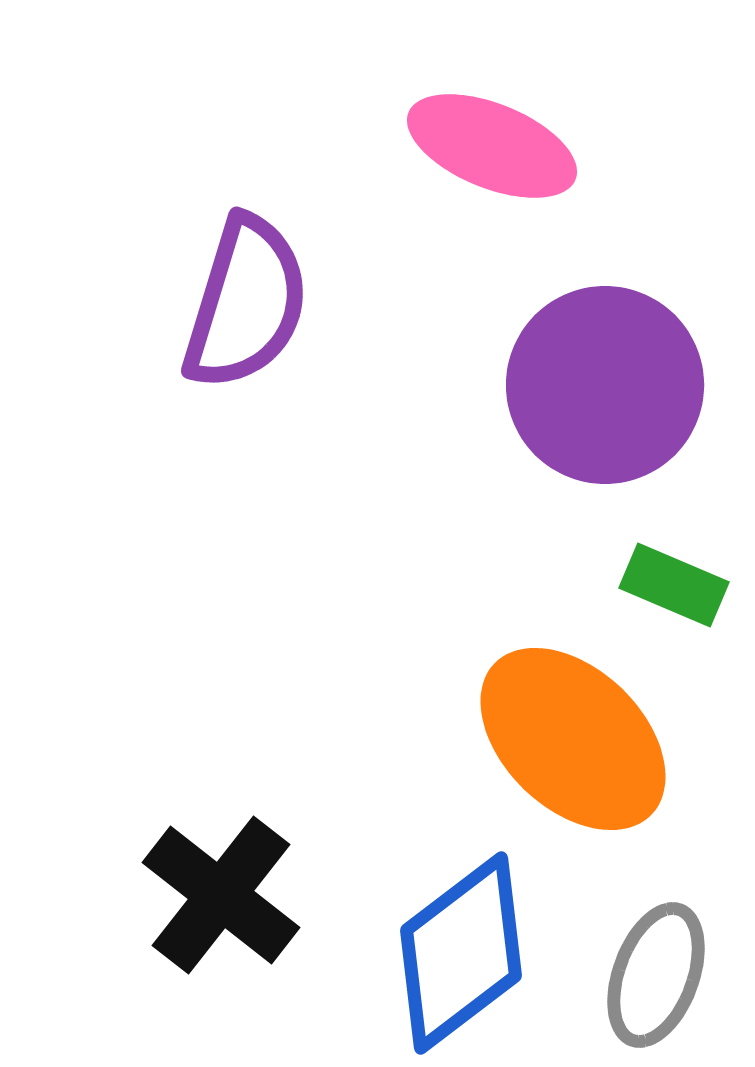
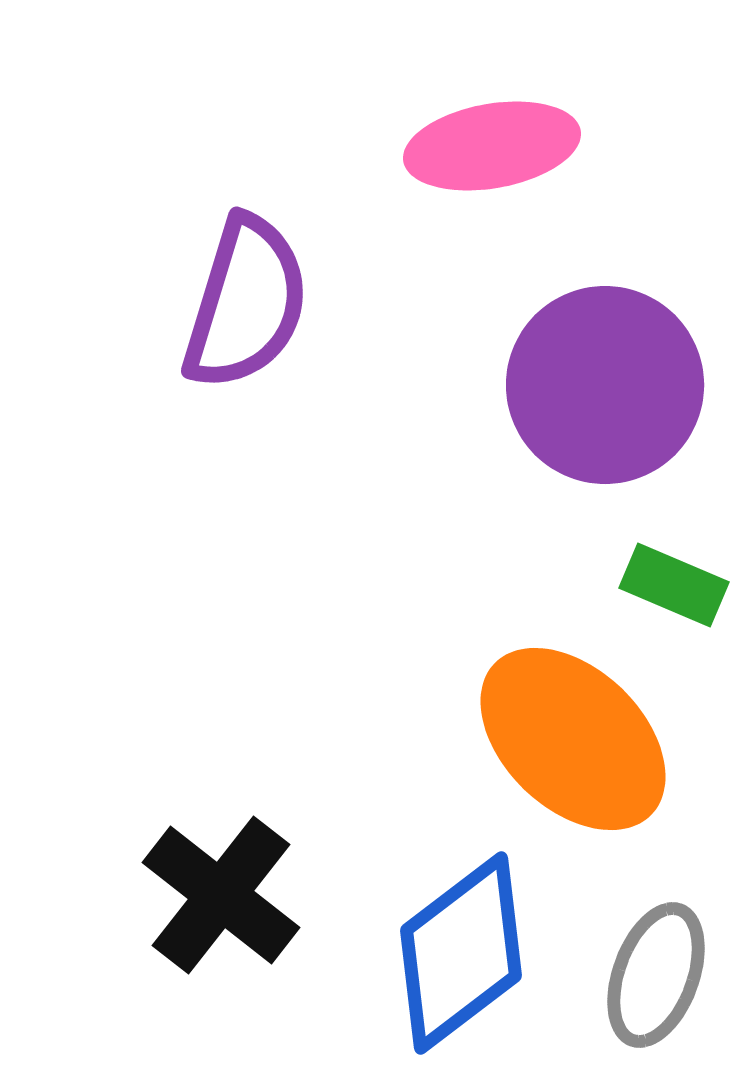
pink ellipse: rotated 32 degrees counterclockwise
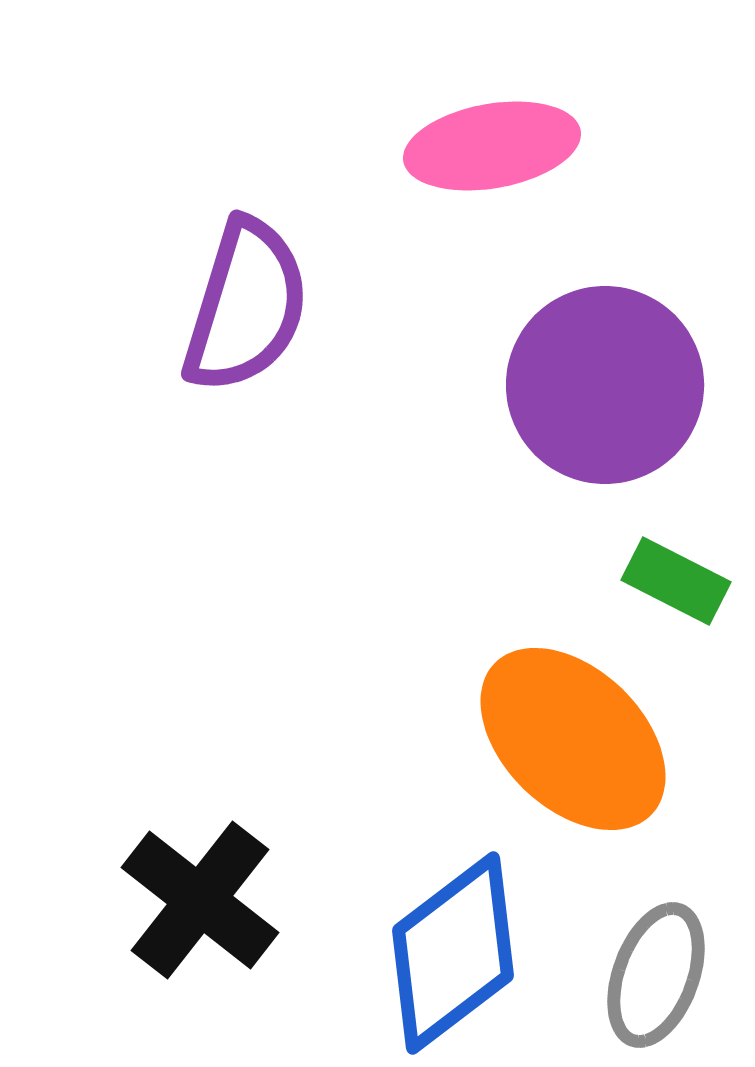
purple semicircle: moved 3 px down
green rectangle: moved 2 px right, 4 px up; rotated 4 degrees clockwise
black cross: moved 21 px left, 5 px down
blue diamond: moved 8 px left
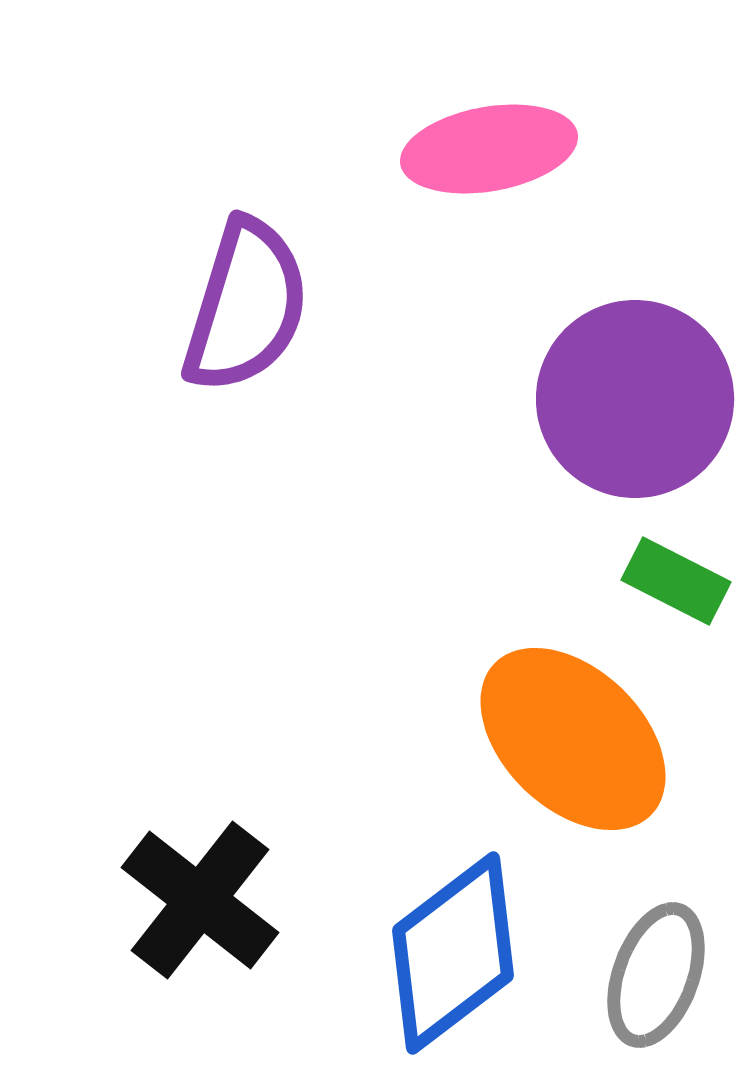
pink ellipse: moved 3 px left, 3 px down
purple circle: moved 30 px right, 14 px down
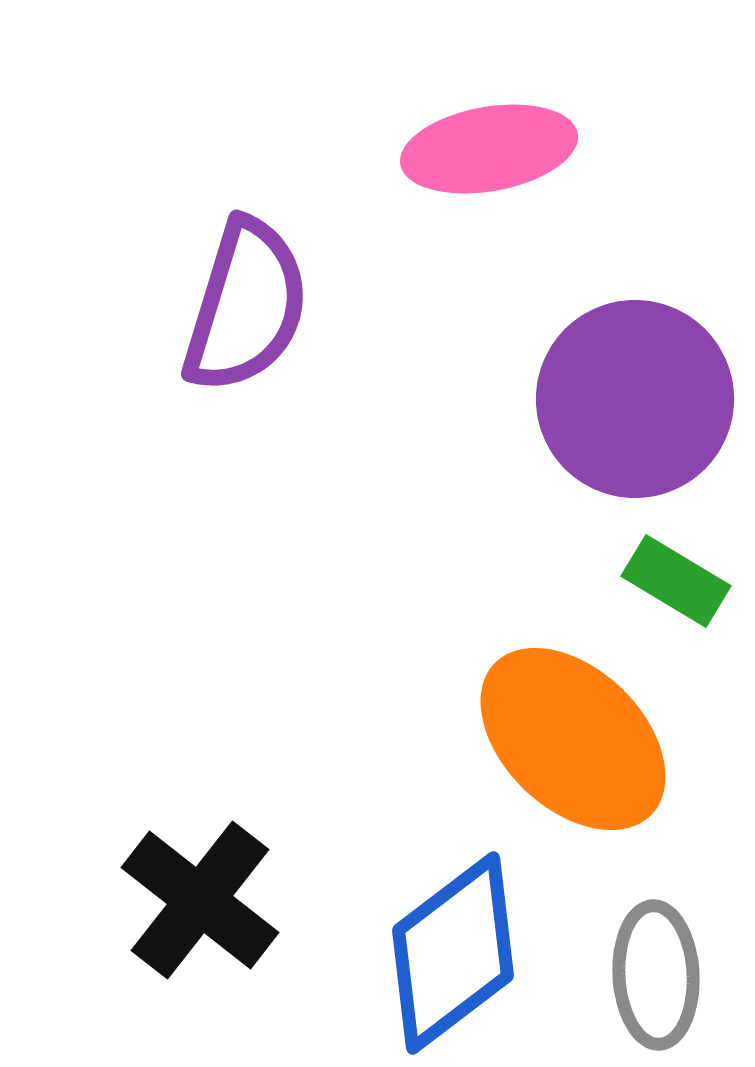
green rectangle: rotated 4 degrees clockwise
gray ellipse: rotated 23 degrees counterclockwise
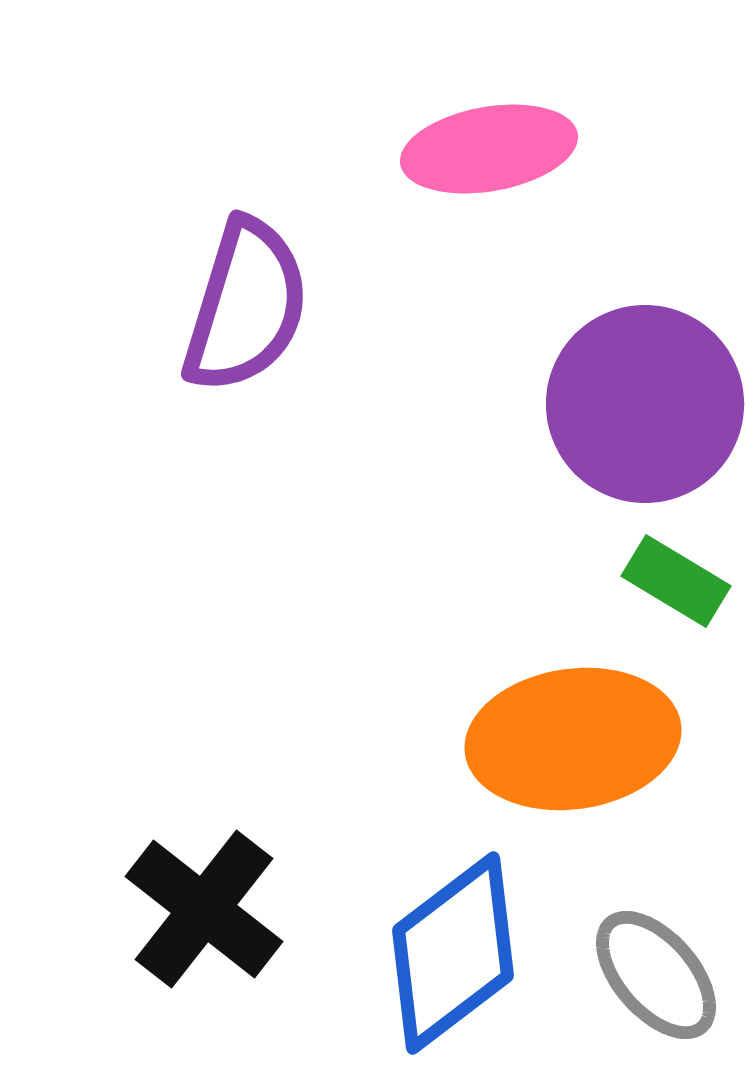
purple circle: moved 10 px right, 5 px down
orange ellipse: rotated 52 degrees counterclockwise
black cross: moved 4 px right, 9 px down
gray ellipse: rotated 38 degrees counterclockwise
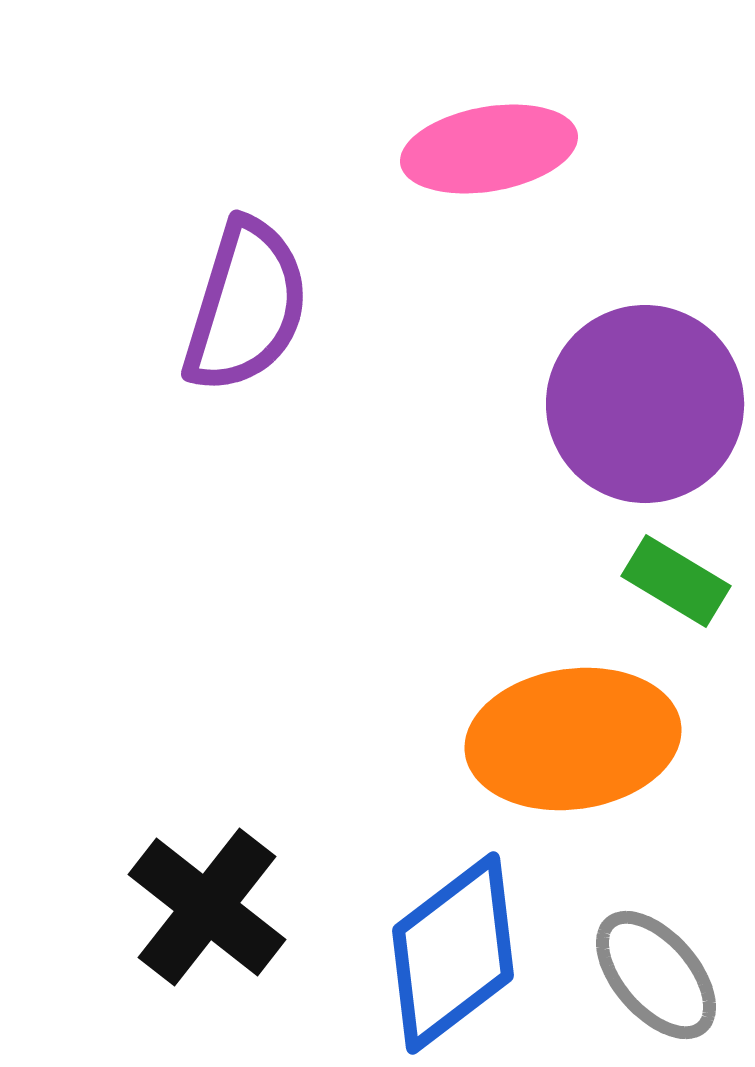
black cross: moved 3 px right, 2 px up
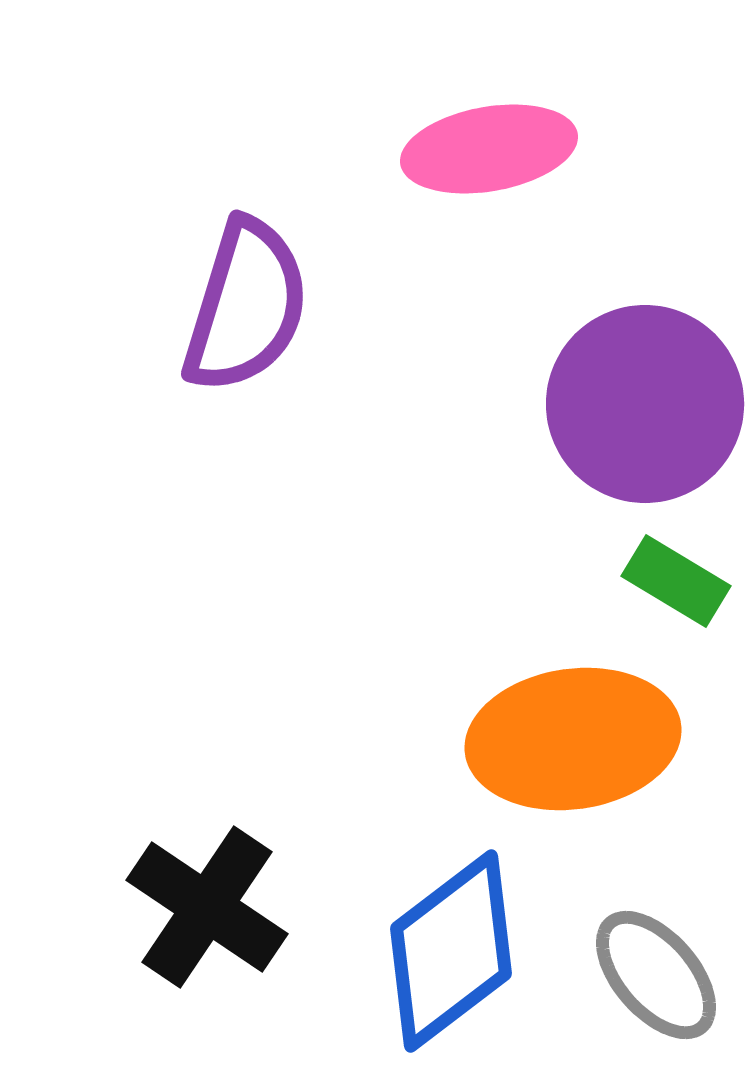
black cross: rotated 4 degrees counterclockwise
blue diamond: moved 2 px left, 2 px up
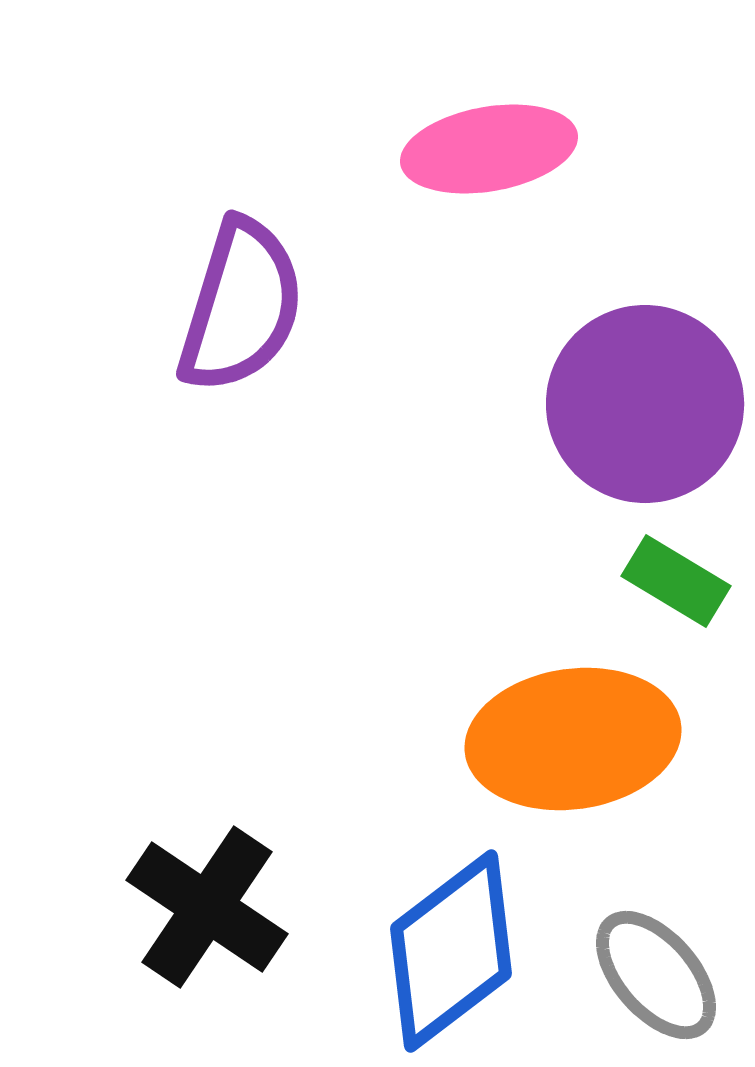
purple semicircle: moved 5 px left
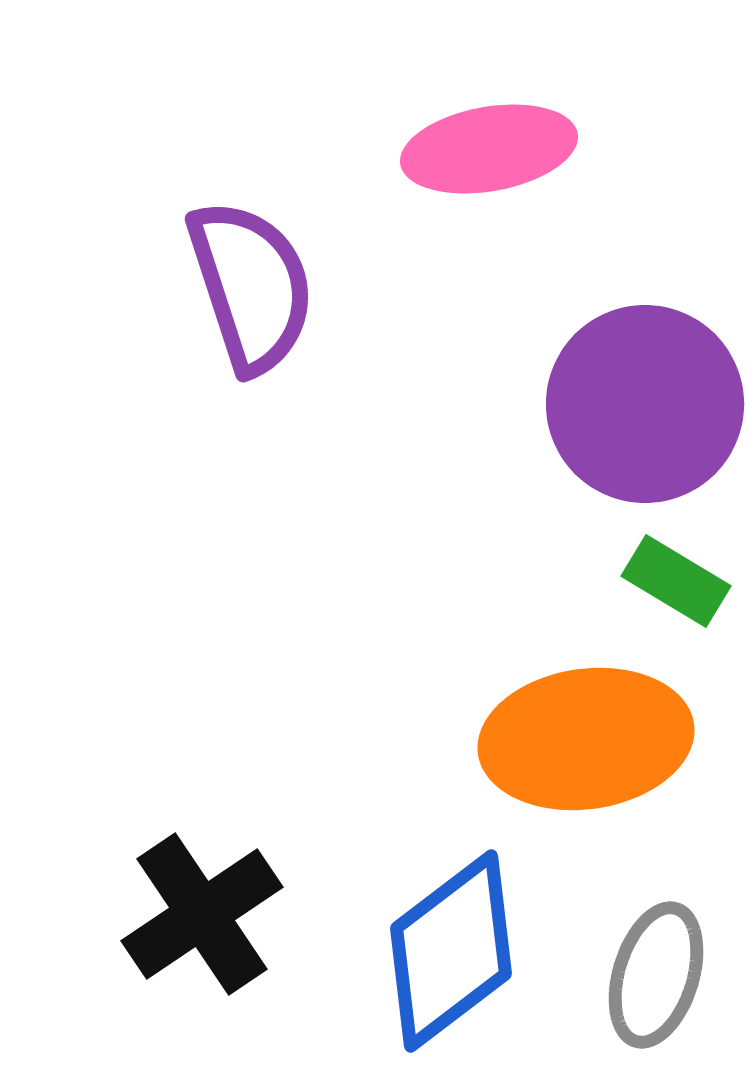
purple semicircle: moved 10 px right, 20 px up; rotated 35 degrees counterclockwise
orange ellipse: moved 13 px right
black cross: moved 5 px left, 7 px down; rotated 22 degrees clockwise
gray ellipse: rotated 58 degrees clockwise
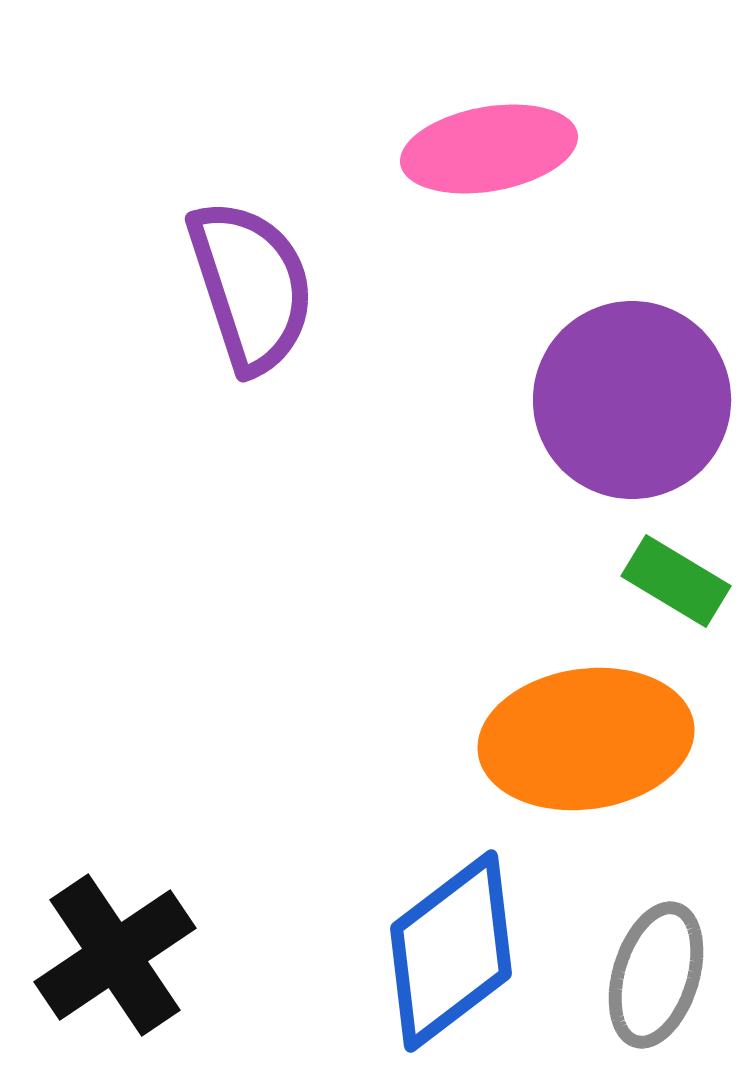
purple circle: moved 13 px left, 4 px up
black cross: moved 87 px left, 41 px down
